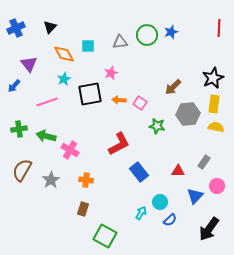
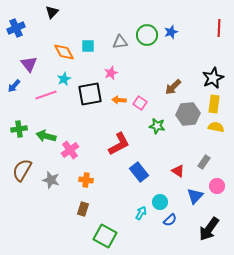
black triangle: moved 2 px right, 15 px up
orange diamond: moved 2 px up
pink line: moved 1 px left, 7 px up
pink cross: rotated 24 degrees clockwise
red triangle: rotated 32 degrees clockwise
gray star: rotated 24 degrees counterclockwise
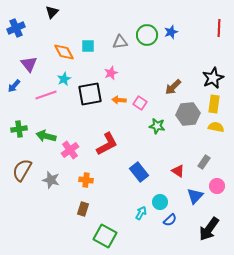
red L-shape: moved 12 px left
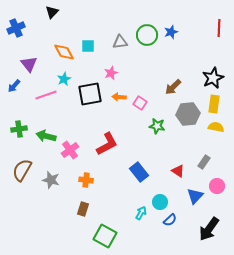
orange arrow: moved 3 px up
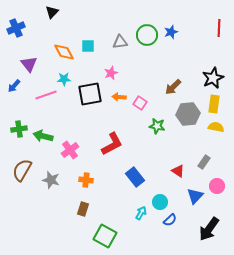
cyan star: rotated 24 degrees clockwise
green arrow: moved 3 px left
red L-shape: moved 5 px right
blue rectangle: moved 4 px left, 5 px down
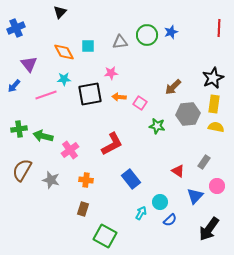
black triangle: moved 8 px right
pink star: rotated 16 degrees clockwise
blue rectangle: moved 4 px left, 2 px down
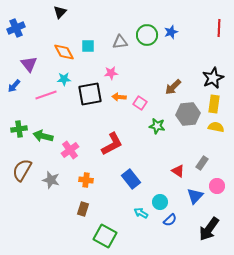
gray rectangle: moved 2 px left, 1 px down
cyan arrow: rotated 88 degrees counterclockwise
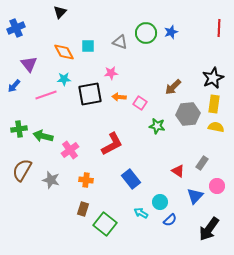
green circle: moved 1 px left, 2 px up
gray triangle: rotated 28 degrees clockwise
green square: moved 12 px up; rotated 10 degrees clockwise
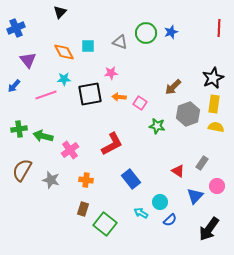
purple triangle: moved 1 px left, 4 px up
gray hexagon: rotated 15 degrees counterclockwise
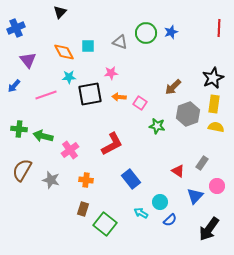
cyan star: moved 5 px right, 2 px up
green cross: rotated 14 degrees clockwise
